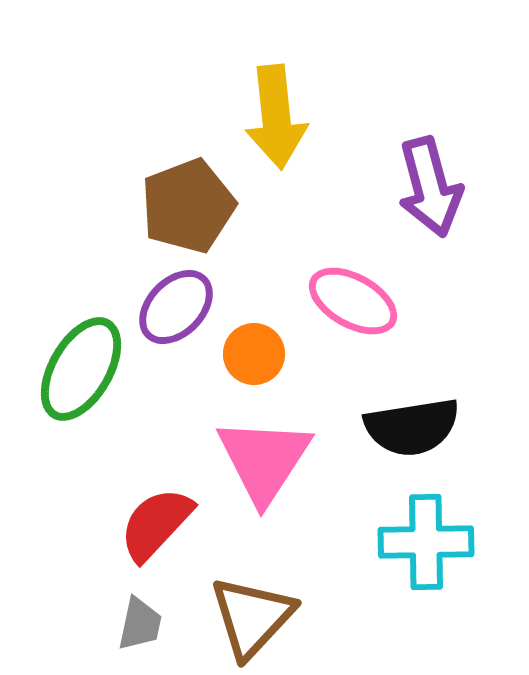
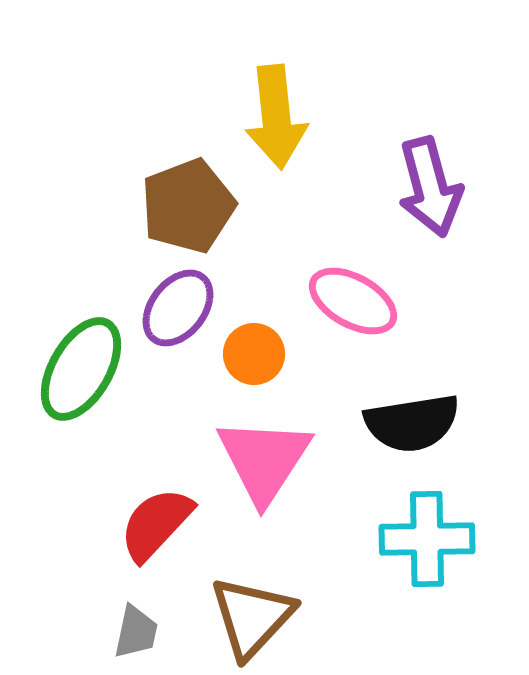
purple ellipse: moved 2 px right, 1 px down; rotated 6 degrees counterclockwise
black semicircle: moved 4 px up
cyan cross: moved 1 px right, 3 px up
gray trapezoid: moved 4 px left, 8 px down
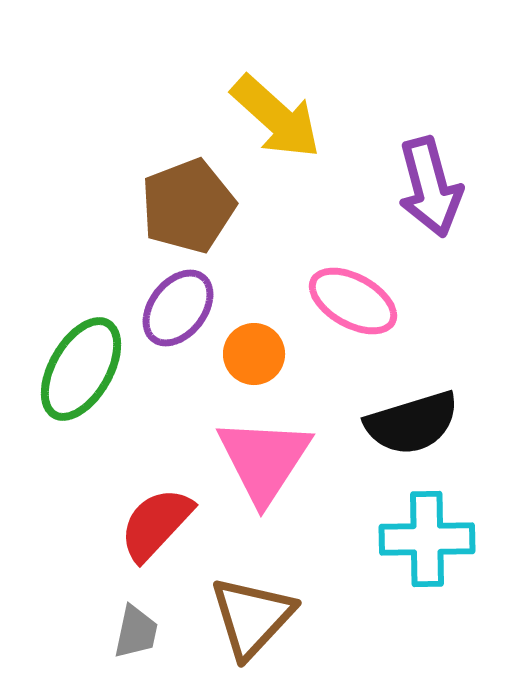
yellow arrow: rotated 42 degrees counterclockwise
black semicircle: rotated 8 degrees counterclockwise
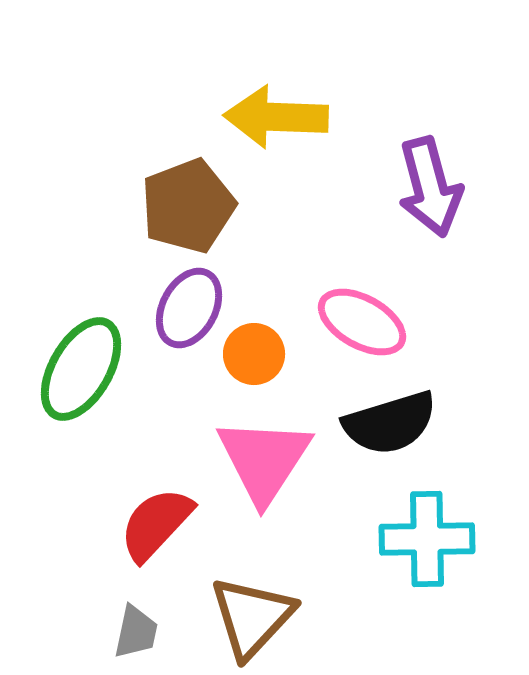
yellow arrow: rotated 140 degrees clockwise
pink ellipse: moved 9 px right, 21 px down
purple ellipse: moved 11 px right; rotated 10 degrees counterclockwise
black semicircle: moved 22 px left
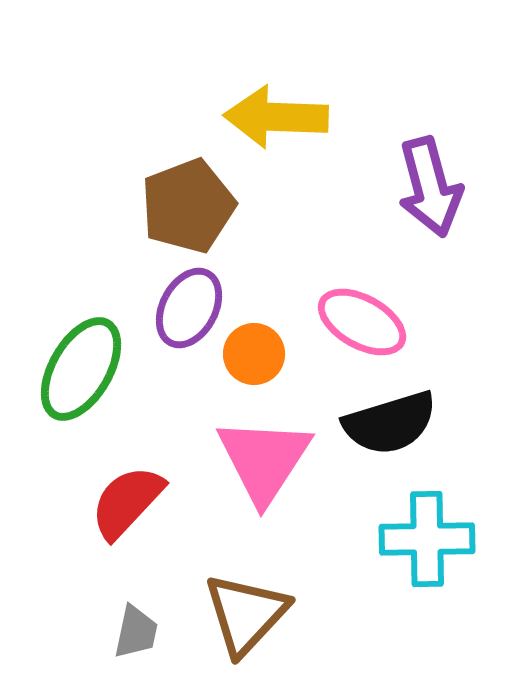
red semicircle: moved 29 px left, 22 px up
brown triangle: moved 6 px left, 3 px up
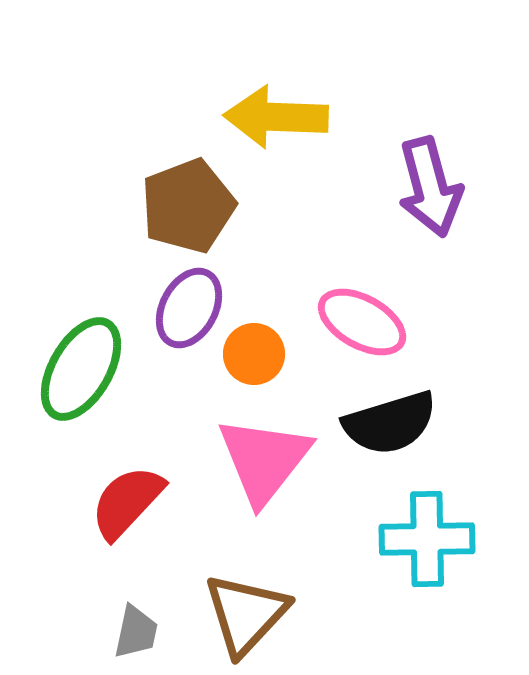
pink triangle: rotated 5 degrees clockwise
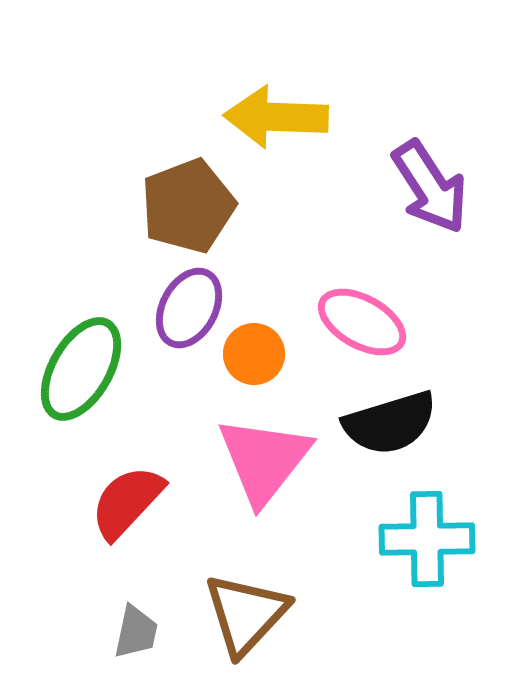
purple arrow: rotated 18 degrees counterclockwise
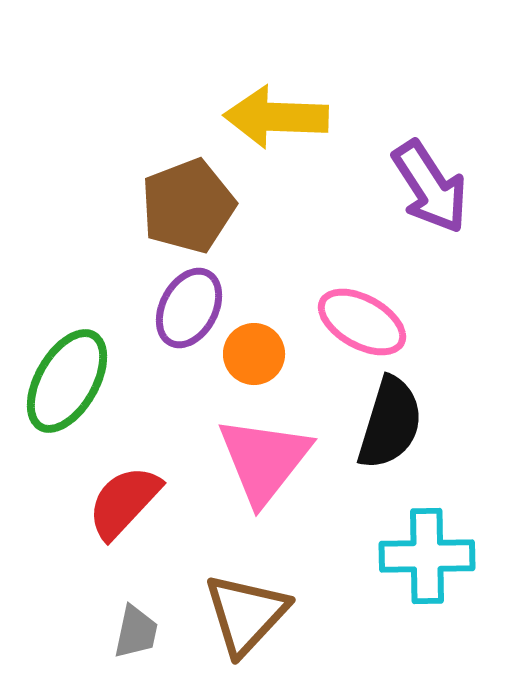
green ellipse: moved 14 px left, 12 px down
black semicircle: rotated 56 degrees counterclockwise
red semicircle: moved 3 px left
cyan cross: moved 17 px down
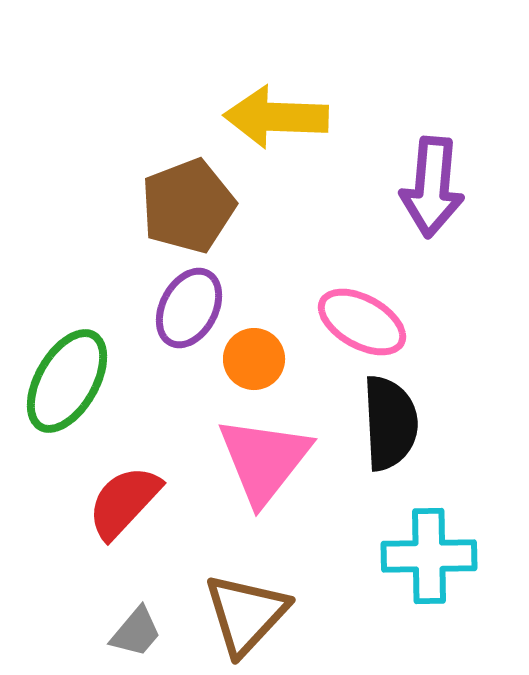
purple arrow: moved 2 px right; rotated 38 degrees clockwise
orange circle: moved 5 px down
black semicircle: rotated 20 degrees counterclockwise
cyan cross: moved 2 px right
gray trapezoid: rotated 28 degrees clockwise
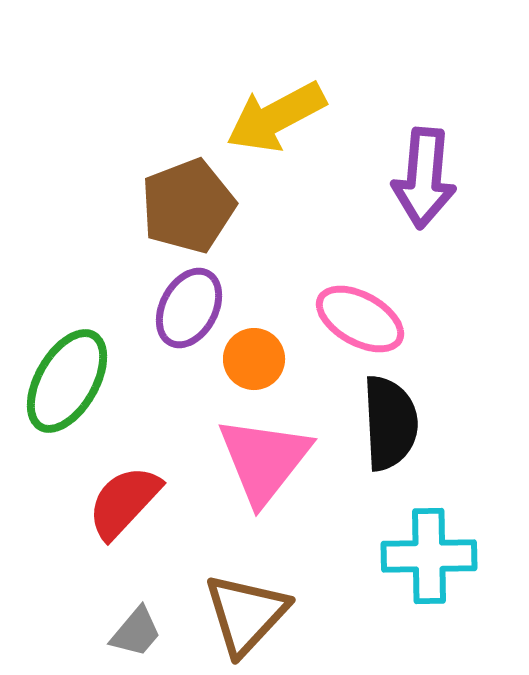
yellow arrow: rotated 30 degrees counterclockwise
purple arrow: moved 8 px left, 9 px up
pink ellipse: moved 2 px left, 3 px up
